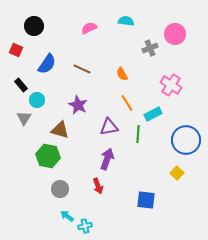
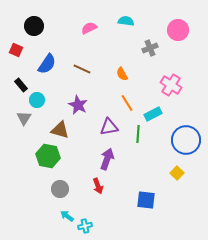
pink circle: moved 3 px right, 4 px up
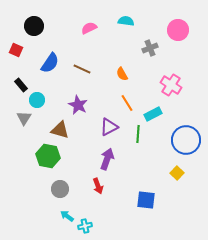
blue semicircle: moved 3 px right, 1 px up
purple triangle: rotated 18 degrees counterclockwise
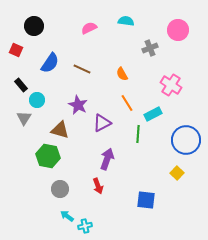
purple triangle: moved 7 px left, 4 px up
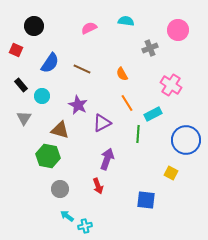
cyan circle: moved 5 px right, 4 px up
yellow square: moved 6 px left; rotated 16 degrees counterclockwise
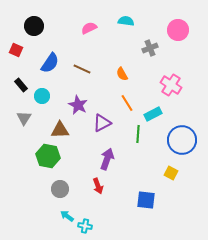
brown triangle: rotated 18 degrees counterclockwise
blue circle: moved 4 px left
cyan cross: rotated 24 degrees clockwise
